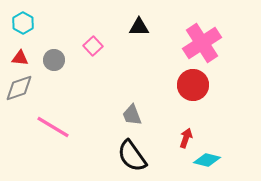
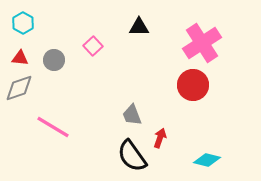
red arrow: moved 26 px left
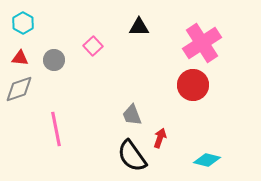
gray diamond: moved 1 px down
pink line: moved 3 px right, 2 px down; rotated 48 degrees clockwise
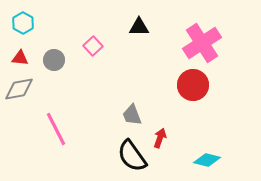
gray diamond: rotated 8 degrees clockwise
pink line: rotated 16 degrees counterclockwise
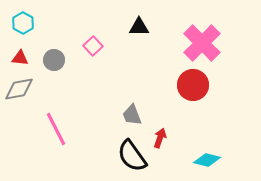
pink cross: rotated 12 degrees counterclockwise
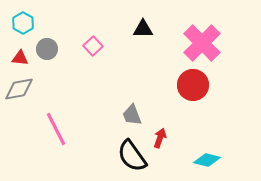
black triangle: moved 4 px right, 2 px down
gray circle: moved 7 px left, 11 px up
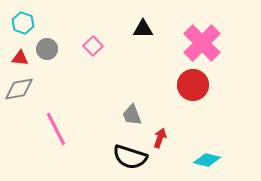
cyan hexagon: rotated 10 degrees counterclockwise
black semicircle: moved 2 px left, 1 px down; rotated 36 degrees counterclockwise
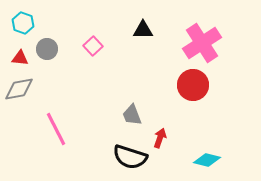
black triangle: moved 1 px down
pink cross: rotated 12 degrees clockwise
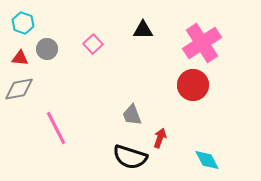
pink square: moved 2 px up
pink line: moved 1 px up
cyan diamond: rotated 48 degrees clockwise
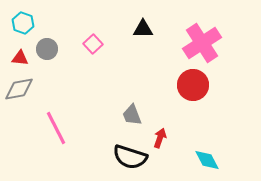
black triangle: moved 1 px up
